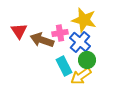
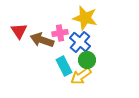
yellow star: moved 1 px right, 2 px up
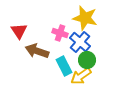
pink cross: rotated 28 degrees clockwise
brown arrow: moved 5 px left, 11 px down
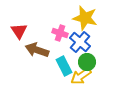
brown arrow: moved 1 px up
green circle: moved 2 px down
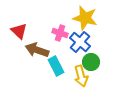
red triangle: rotated 12 degrees counterclockwise
green circle: moved 4 px right
cyan rectangle: moved 8 px left
yellow arrow: rotated 70 degrees counterclockwise
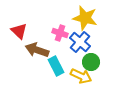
yellow arrow: rotated 50 degrees counterclockwise
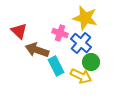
blue cross: moved 1 px right, 1 px down
